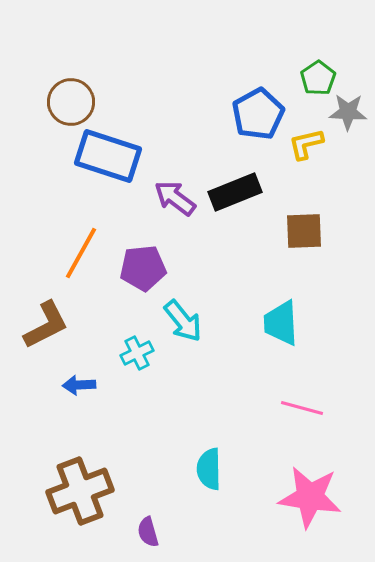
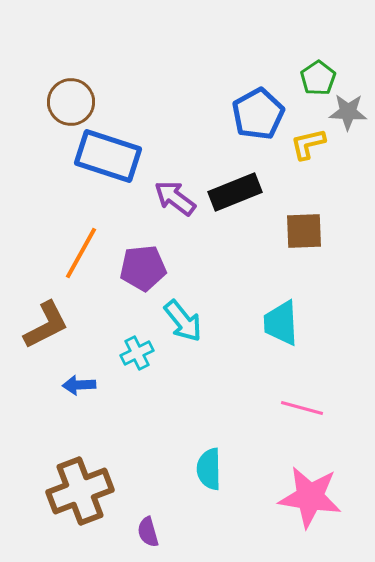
yellow L-shape: moved 2 px right
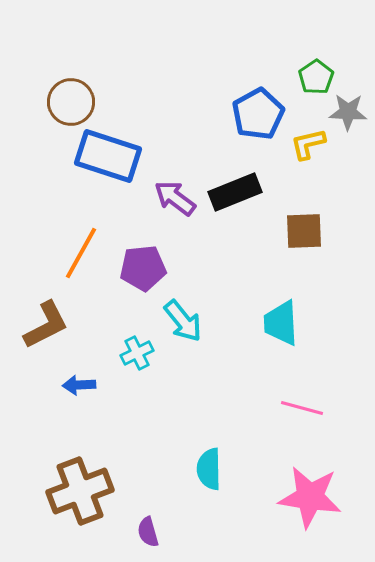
green pentagon: moved 2 px left, 1 px up
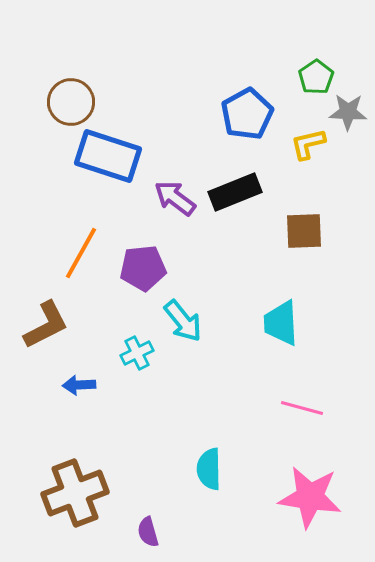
blue pentagon: moved 11 px left
brown cross: moved 5 px left, 2 px down
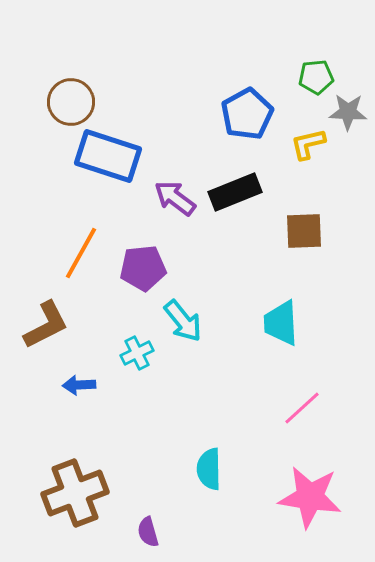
green pentagon: rotated 28 degrees clockwise
pink line: rotated 57 degrees counterclockwise
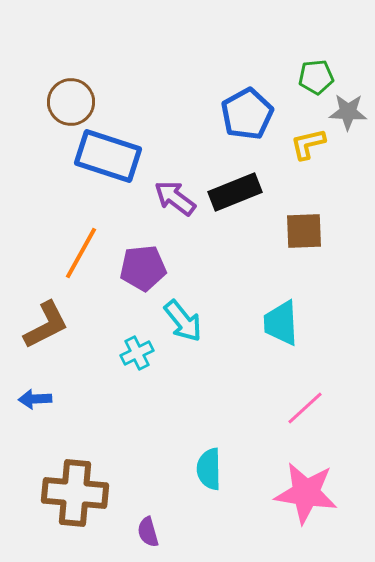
blue arrow: moved 44 px left, 14 px down
pink line: moved 3 px right
brown cross: rotated 26 degrees clockwise
pink star: moved 4 px left, 4 px up
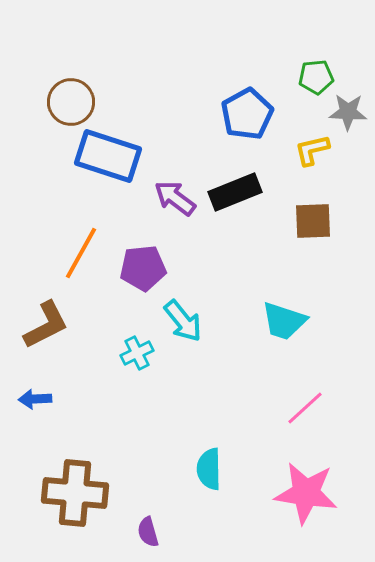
yellow L-shape: moved 4 px right, 6 px down
brown square: moved 9 px right, 10 px up
cyan trapezoid: moved 3 px right, 2 px up; rotated 69 degrees counterclockwise
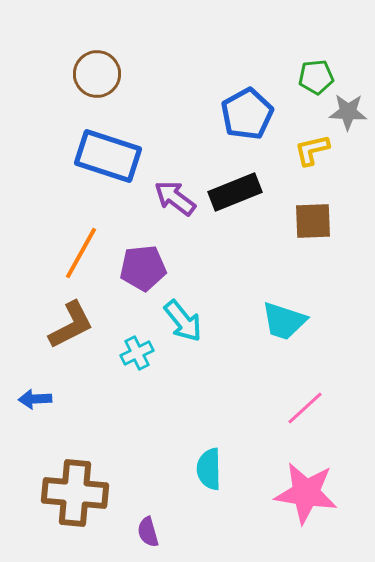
brown circle: moved 26 px right, 28 px up
brown L-shape: moved 25 px right
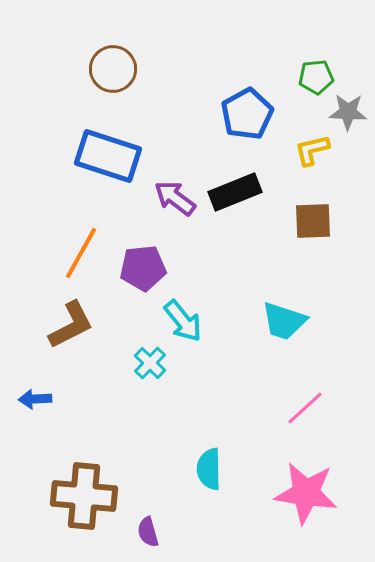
brown circle: moved 16 px right, 5 px up
cyan cross: moved 13 px right, 10 px down; rotated 20 degrees counterclockwise
brown cross: moved 9 px right, 3 px down
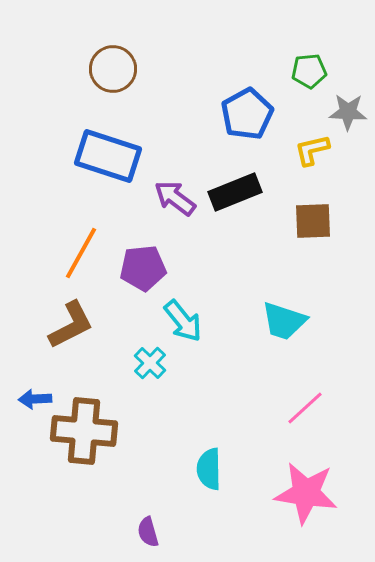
green pentagon: moved 7 px left, 6 px up
brown cross: moved 65 px up
